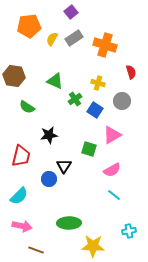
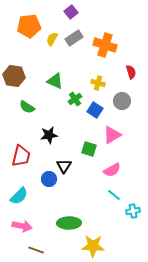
cyan cross: moved 4 px right, 20 px up
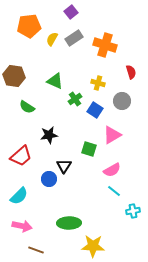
red trapezoid: rotated 35 degrees clockwise
cyan line: moved 4 px up
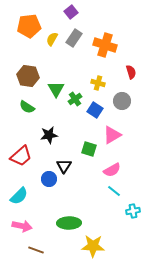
gray rectangle: rotated 24 degrees counterclockwise
brown hexagon: moved 14 px right
green triangle: moved 1 px right, 8 px down; rotated 36 degrees clockwise
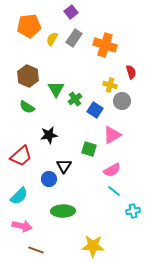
brown hexagon: rotated 15 degrees clockwise
yellow cross: moved 12 px right, 2 px down
green ellipse: moved 6 px left, 12 px up
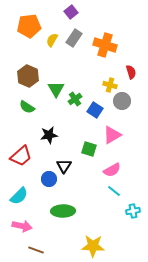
yellow semicircle: moved 1 px down
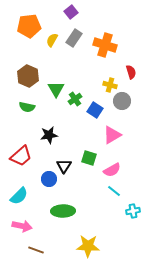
green semicircle: rotated 21 degrees counterclockwise
green square: moved 9 px down
yellow star: moved 5 px left
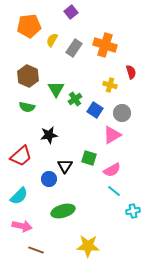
gray rectangle: moved 10 px down
gray circle: moved 12 px down
black triangle: moved 1 px right
green ellipse: rotated 15 degrees counterclockwise
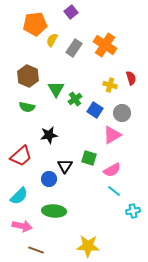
orange pentagon: moved 6 px right, 2 px up
orange cross: rotated 15 degrees clockwise
red semicircle: moved 6 px down
green ellipse: moved 9 px left; rotated 20 degrees clockwise
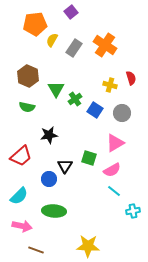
pink triangle: moved 3 px right, 8 px down
